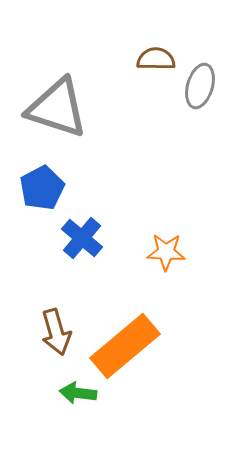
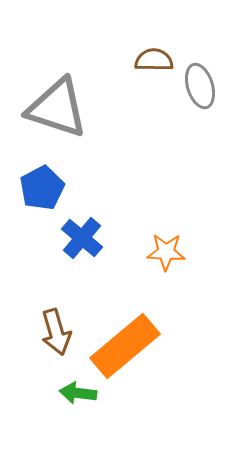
brown semicircle: moved 2 px left, 1 px down
gray ellipse: rotated 33 degrees counterclockwise
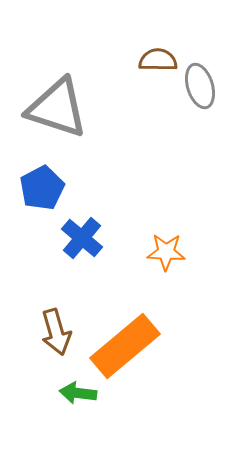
brown semicircle: moved 4 px right
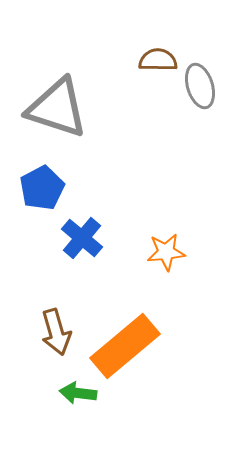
orange star: rotated 9 degrees counterclockwise
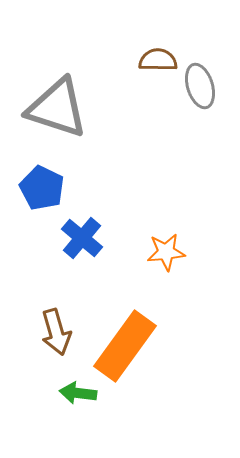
blue pentagon: rotated 18 degrees counterclockwise
orange rectangle: rotated 14 degrees counterclockwise
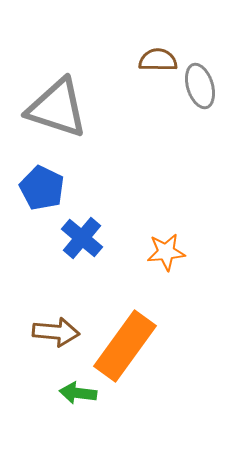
brown arrow: rotated 69 degrees counterclockwise
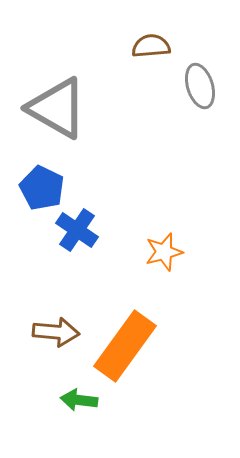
brown semicircle: moved 7 px left, 14 px up; rotated 6 degrees counterclockwise
gray triangle: rotated 12 degrees clockwise
blue cross: moved 5 px left, 8 px up; rotated 6 degrees counterclockwise
orange star: moved 2 px left; rotated 9 degrees counterclockwise
green arrow: moved 1 px right, 7 px down
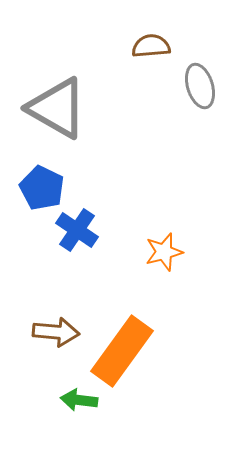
orange rectangle: moved 3 px left, 5 px down
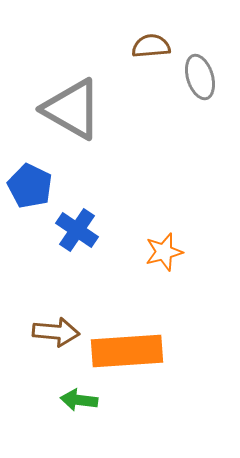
gray ellipse: moved 9 px up
gray triangle: moved 15 px right, 1 px down
blue pentagon: moved 12 px left, 2 px up
orange rectangle: moved 5 px right; rotated 50 degrees clockwise
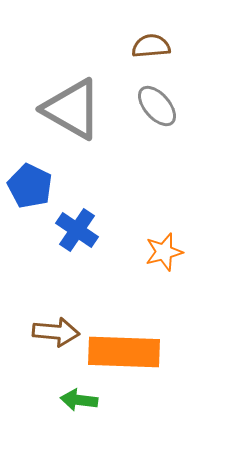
gray ellipse: moved 43 px left, 29 px down; rotated 24 degrees counterclockwise
orange rectangle: moved 3 px left, 1 px down; rotated 6 degrees clockwise
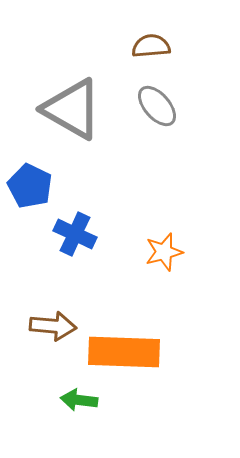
blue cross: moved 2 px left, 4 px down; rotated 9 degrees counterclockwise
brown arrow: moved 3 px left, 6 px up
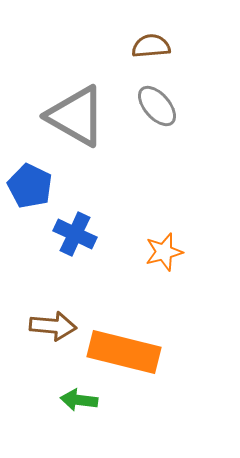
gray triangle: moved 4 px right, 7 px down
orange rectangle: rotated 12 degrees clockwise
